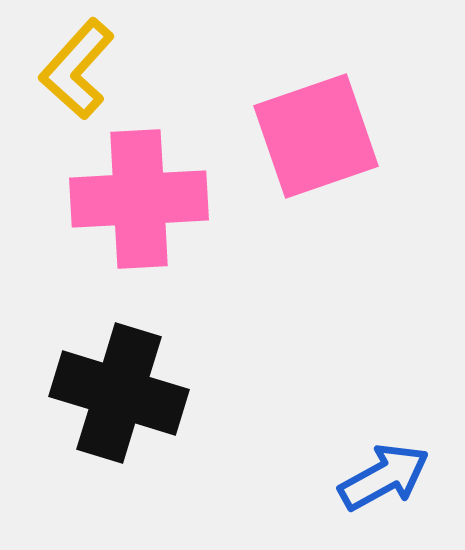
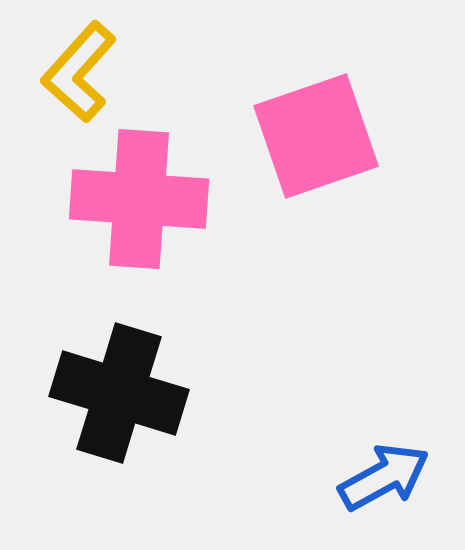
yellow L-shape: moved 2 px right, 3 px down
pink cross: rotated 7 degrees clockwise
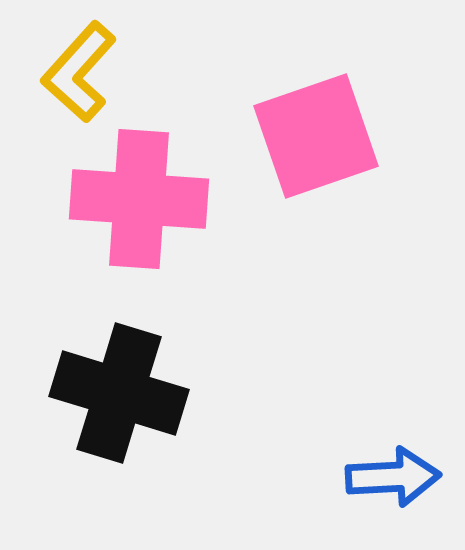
blue arrow: moved 9 px right; rotated 26 degrees clockwise
